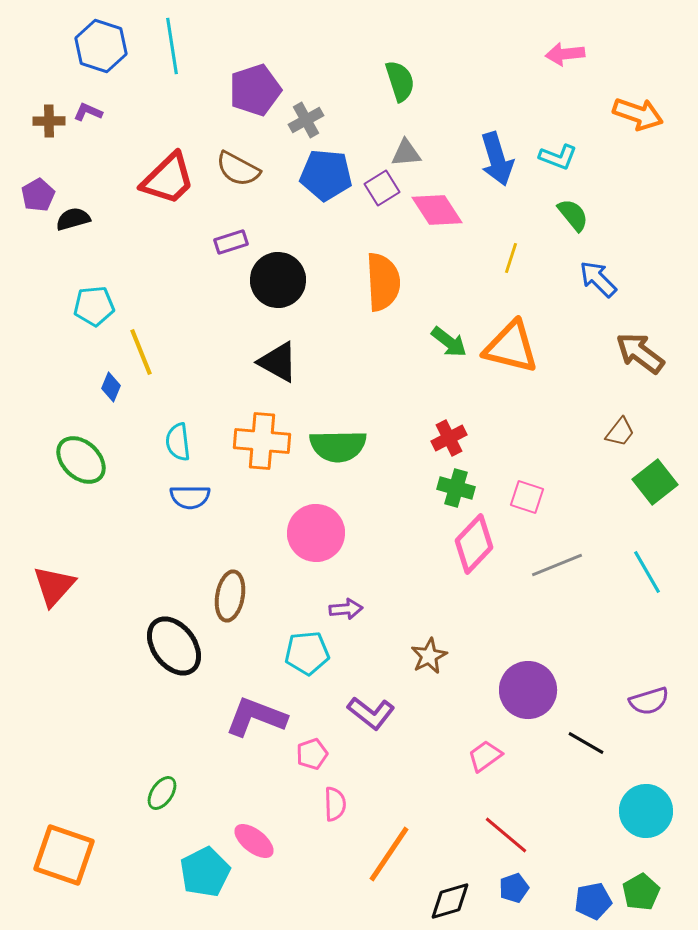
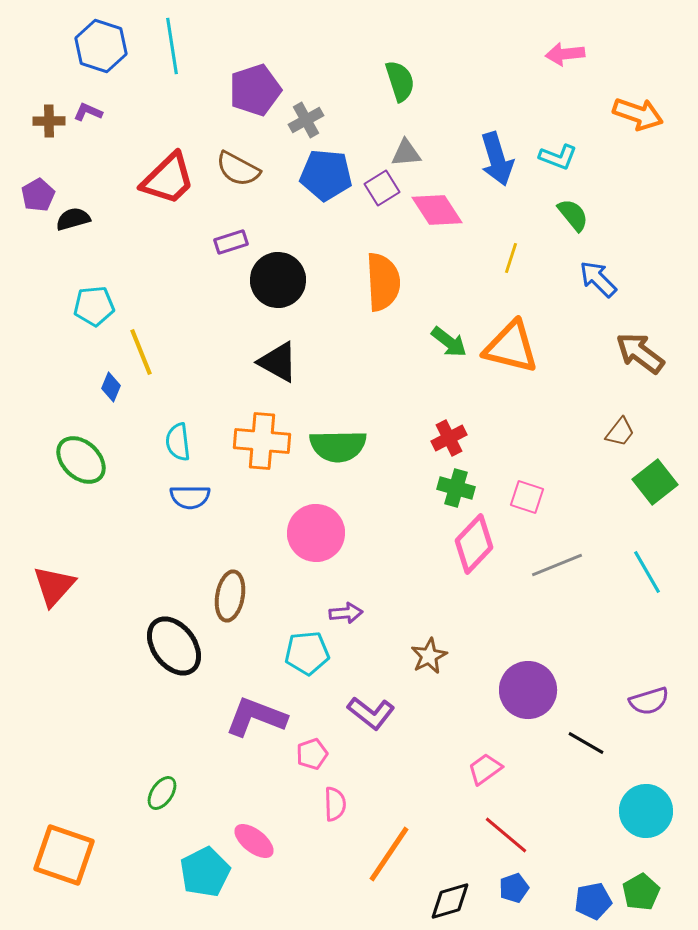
purple arrow at (346, 609): moved 4 px down
pink trapezoid at (485, 756): moved 13 px down
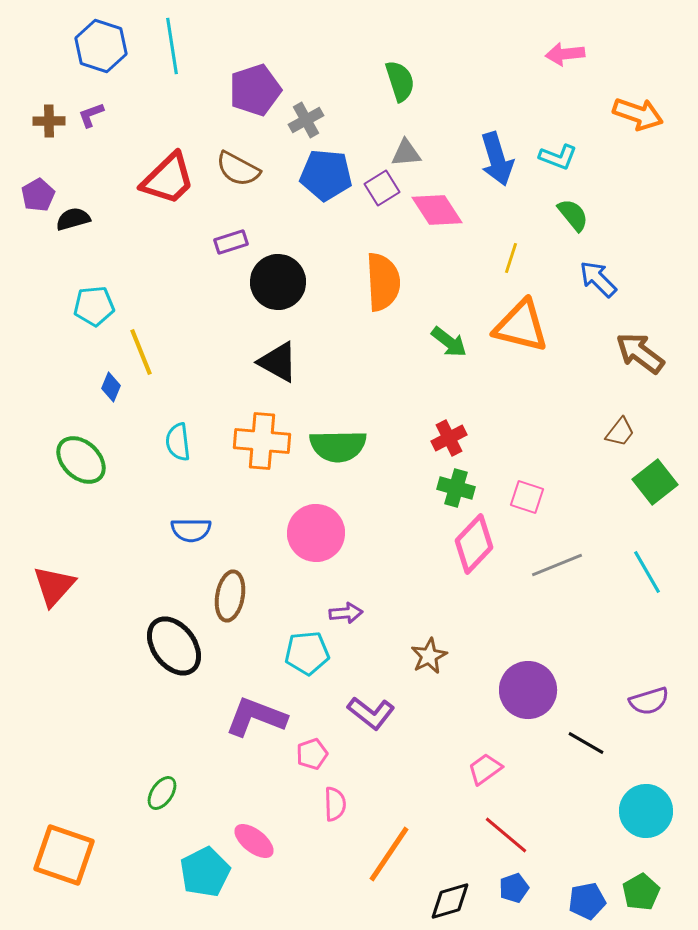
purple L-shape at (88, 112): moved 3 px right, 3 px down; rotated 44 degrees counterclockwise
black circle at (278, 280): moved 2 px down
orange triangle at (511, 347): moved 10 px right, 21 px up
blue semicircle at (190, 497): moved 1 px right, 33 px down
blue pentagon at (593, 901): moved 6 px left
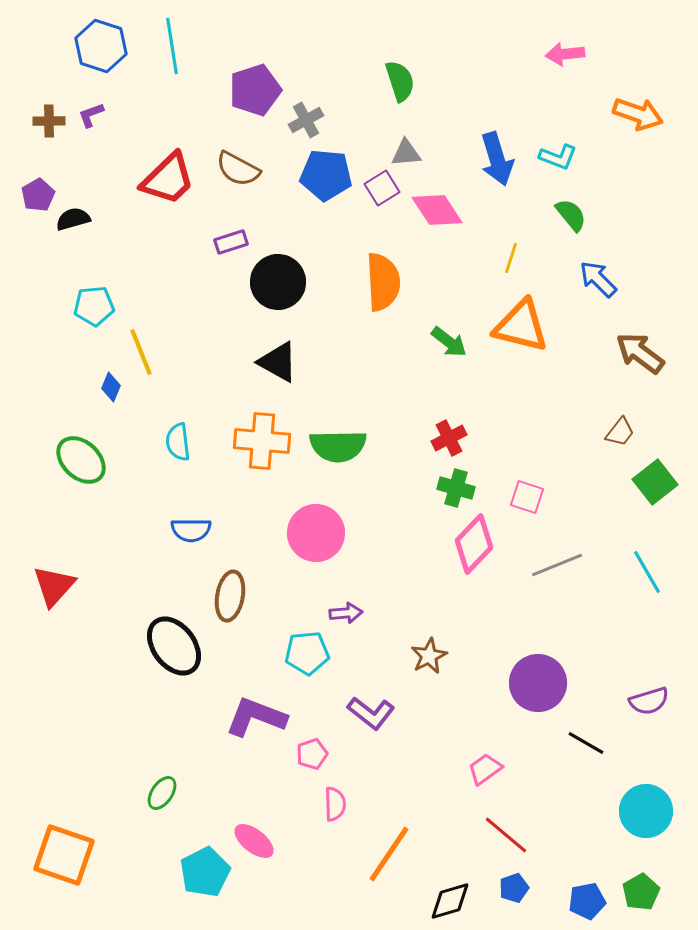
green semicircle at (573, 215): moved 2 px left
purple circle at (528, 690): moved 10 px right, 7 px up
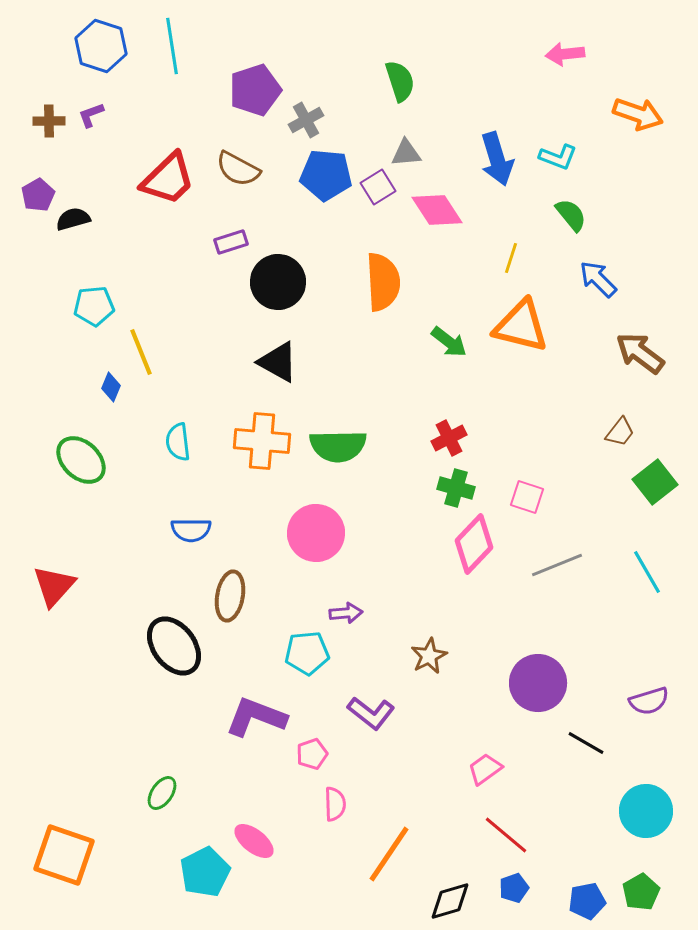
purple square at (382, 188): moved 4 px left, 1 px up
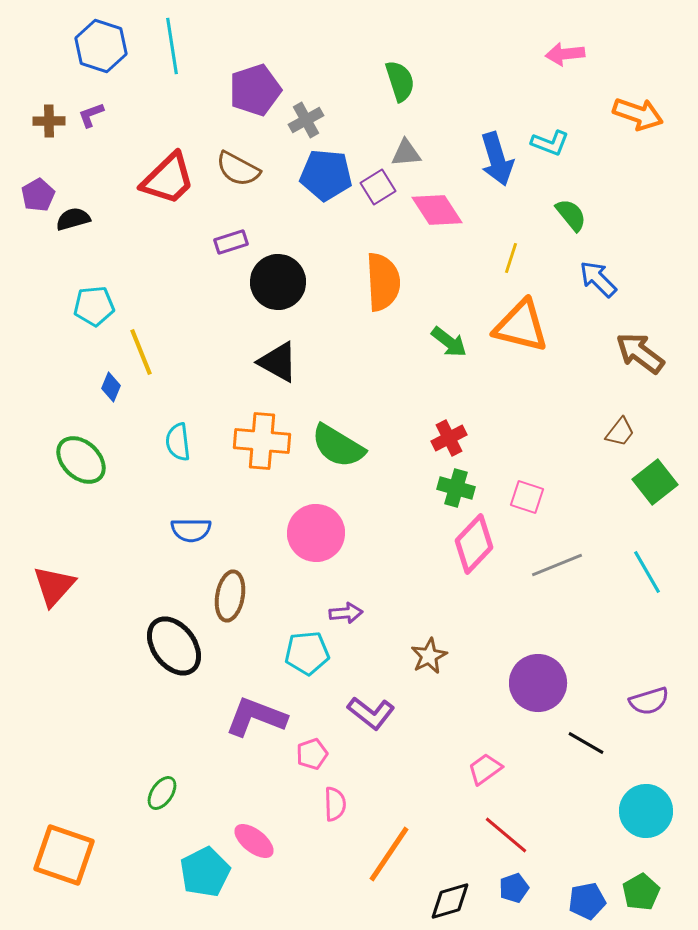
cyan L-shape at (558, 157): moved 8 px left, 14 px up
green semicircle at (338, 446): rotated 32 degrees clockwise
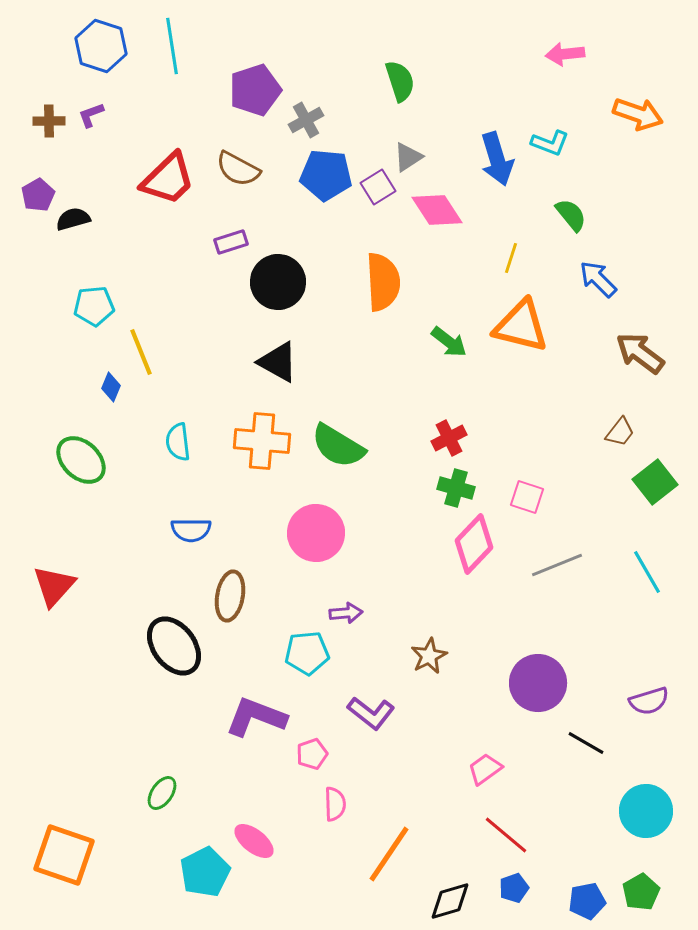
gray triangle at (406, 153): moved 2 px right, 4 px down; rotated 28 degrees counterclockwise
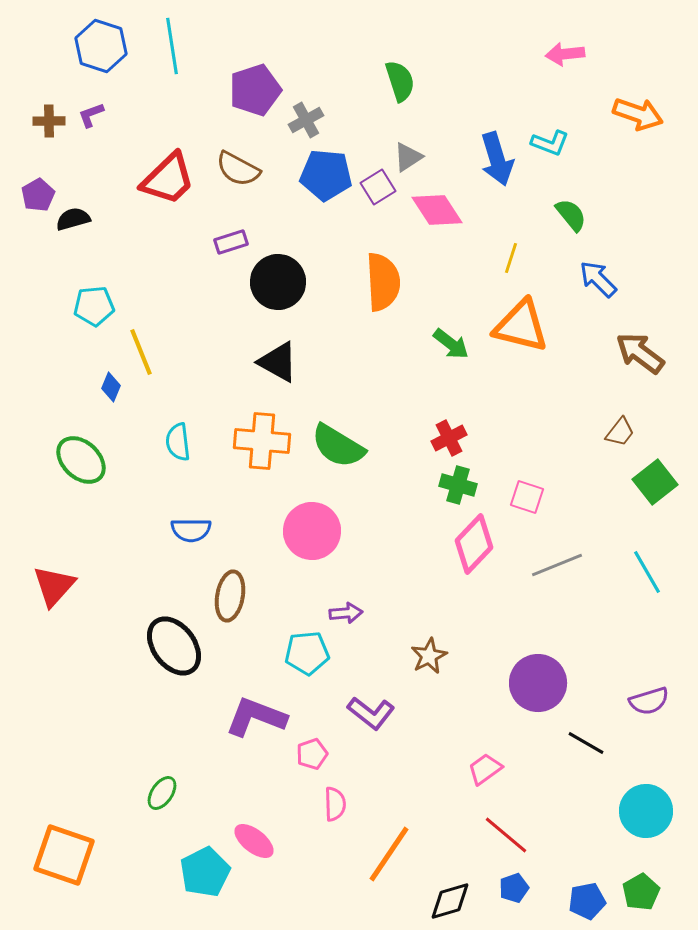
green arrow at (449, 342): moved 2 px right, 2 px down
green cross at (456, 488): moved 2 px right, 3 px up
pink circle at (316, 533): moved 4 px left, 2 px up
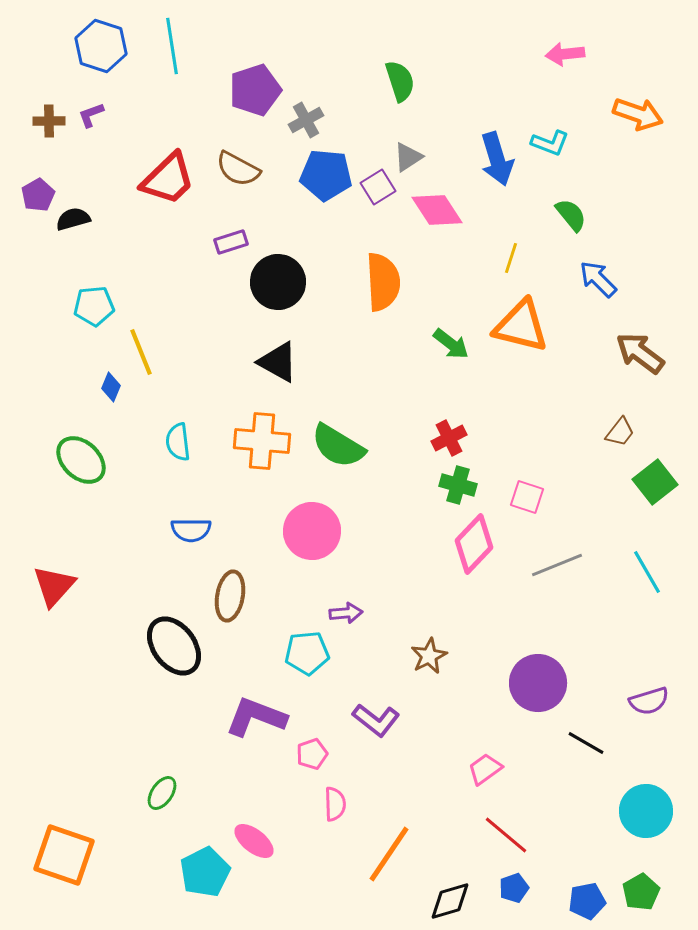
purple L-shape at (371, 713): moved 5 px right, 7 px down
